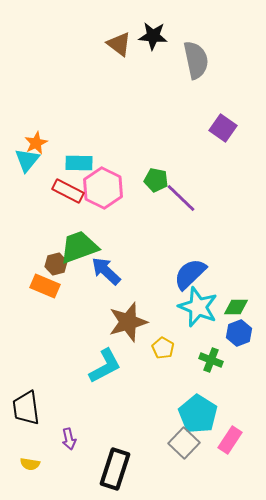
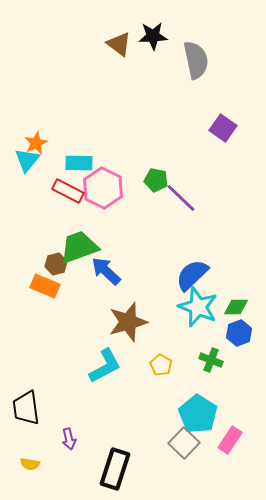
black star: rotated 8 degrees counterclockwise
blue semicircle: moved 2 px right, 1 px down
yellow pentagon: moved 2 px left, 17 px down
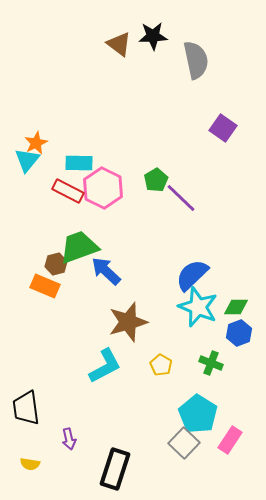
green pentagon: rotated 30 degrees clockwise
green cross: moved 3 px down
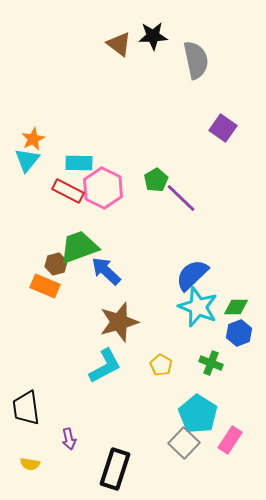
orange star: moved 3 px left, 4 px up
brown star: moved 9 px left
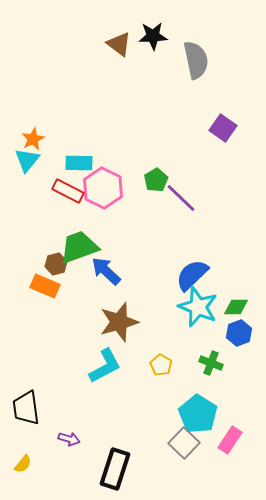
purple arrow: rotated 60 degrees counterclockwise
yellow semicircle: moved 7 px left; rotated 60 degrees counterclockwise
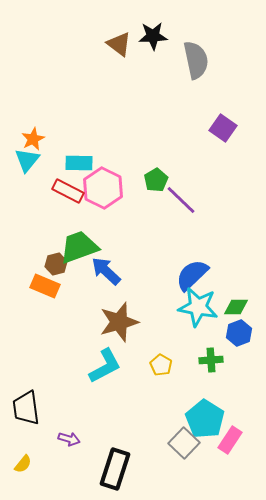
purple line: moved 2 px down
cyan star: rotated 12 degrees counterclockwise
green cross: moved 3 px up; rotated 25 degrees counterclockwise
cyan pentagon: moved 7 px right, 5 px down
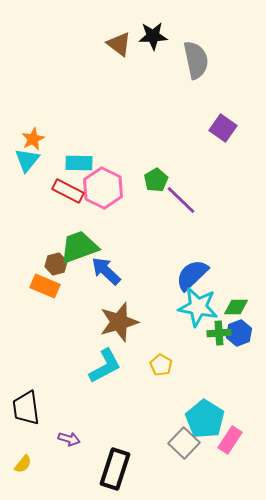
green cross: moved 8 px right, 27 px up
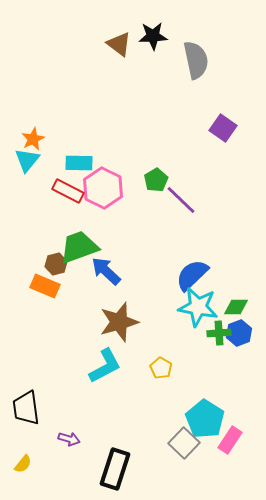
yellow pentagon: moved 3 px down
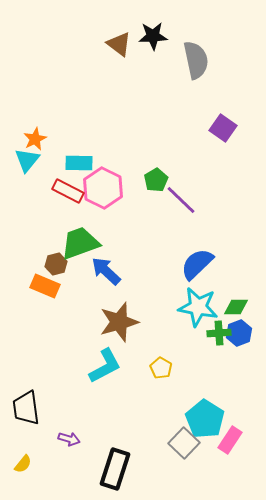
orange star: moved 2 px right
green trapezoid: moved 1 px right, 4 px up
blue semicircle: moved 5 px right, 11 px up
